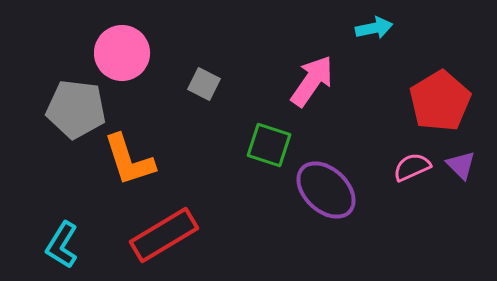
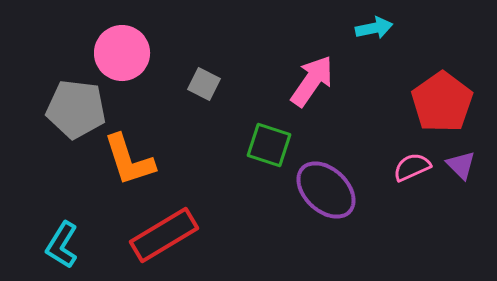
red pentagon: moved 2 px right, 1 px down; rotated 4 degrees counterclockwise
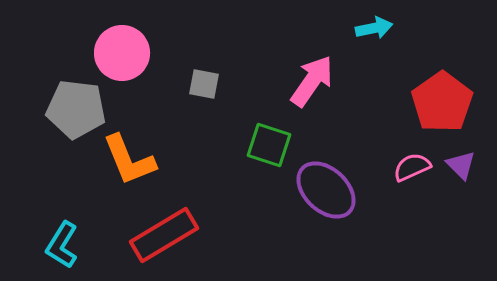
gray square: rotated 16 degrees counterclockwise
orange L-shape: rotated 4 degrees counterclockwise
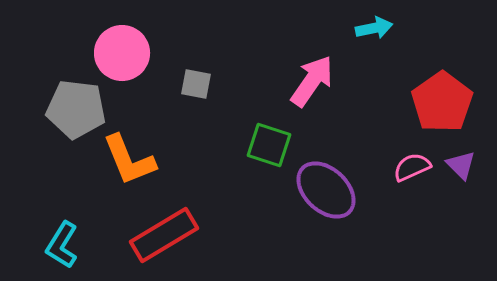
gray square: moved 8 px left
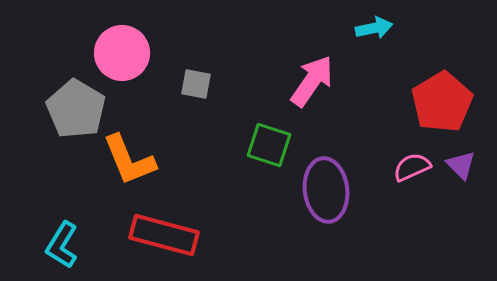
red pentagon: rotated 4 degrees clockwise
gray pentagon: rotated 24 degrees clockwise
purple ellipse: rotated 40 degrees clockwise
red rectangle: rotated 46 degrees clockwise
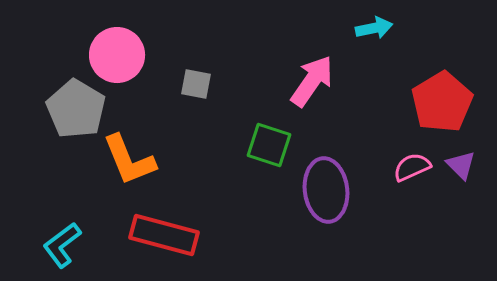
pink circle: moved 5 px left, 2 px down
cyan L-shape: rotated 21 degrees clockwise
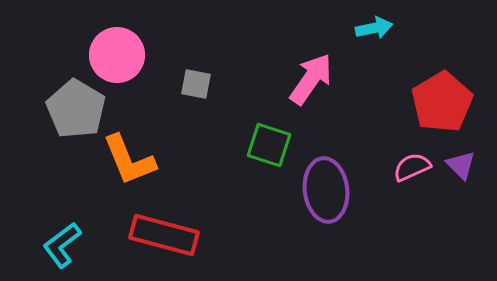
pink arrow: moved 1 px left, 2 px up
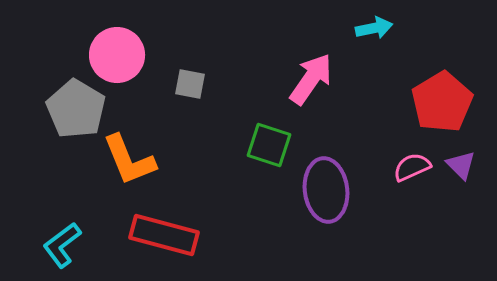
gray square: moved 6 px left
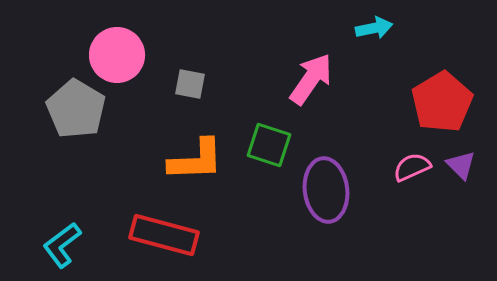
orange L-shape: moved 67 px right; rotated 70 degrees counterclockwise
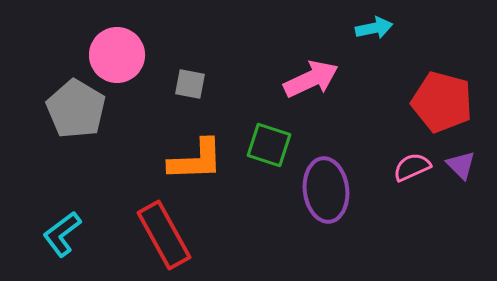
pink arrow: rotated 30 degrees clockwise
red pentagon: rotated 26 degrees counterclockwise
red rectangle: rotated 46 degrees clockwise
cyan L-shape: moved 11 px up
